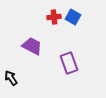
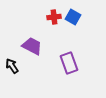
black arrow: moved 1 px right, 12 px up
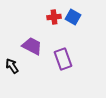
purple rectangle: moved 6 px left, 4 px up
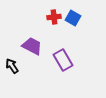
blue square: moved 1 px down
purple rectangle: moved 1 px down; rotated 10 degrees counterclockwise
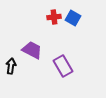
purple trapezoid: moved 4 px down
purple rectangle: moved 6 px down
black arrow: moved 1 px left; rotated 42 degrees clockwise
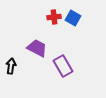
purple trapezoid: moved 5 px right, 2 px up
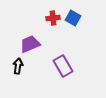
red cross: moved 1 px left, 1 px down
purple trapezoid: moved 7 px left, 4 px up; rotated 50 degrees counterclockwise
black arrow: moved 7 px right
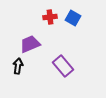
red cross: moved 3 px left, 1 px up
purple rectangle: rotated 10 degrees counterclockwise
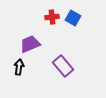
red cross: moved 2 px right
black arrow: moved 1 px right, 1 px down
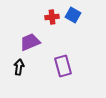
blue square: moved 3 px up
purple trapezoid: moved 2 px up
purple rectangle: rotated 25 degrees clockwise
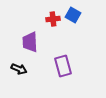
red cross: moved 1 px right, 2 px down
purple trapezoid: rotated 70 degrees counterclockwise
black arrow: moved 2 px down; rotated 105 degrees clockwise
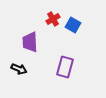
blue square: moved 10 px down
red cross: rotated 24 degrees counterclockwise
purple rectangle: moved 2 px right, 1 px down; rotated 30 degrees clockwise
